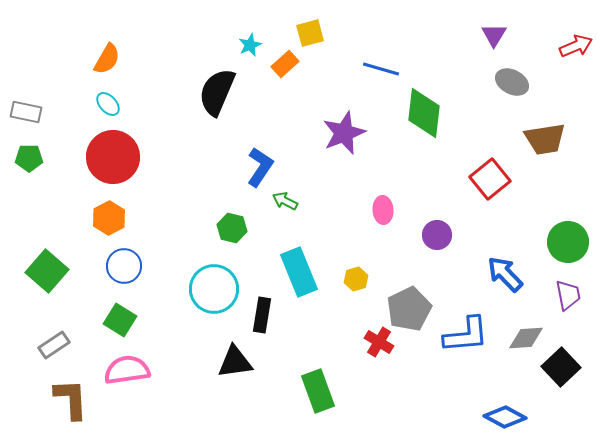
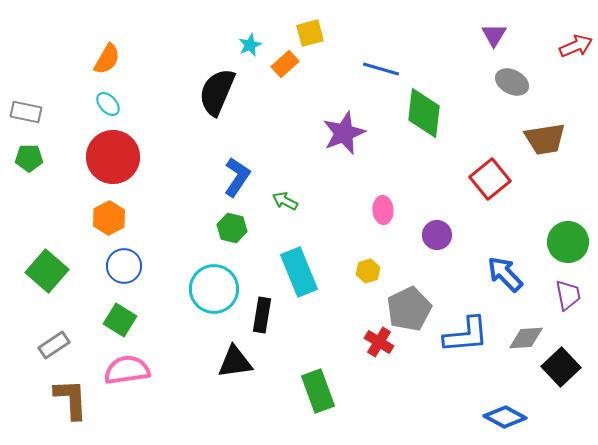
blue L-shape at (260, 167): moved 23 px left, 10 px down
yellow hexagon at (356, 279): moved 12 px right, 8 px up
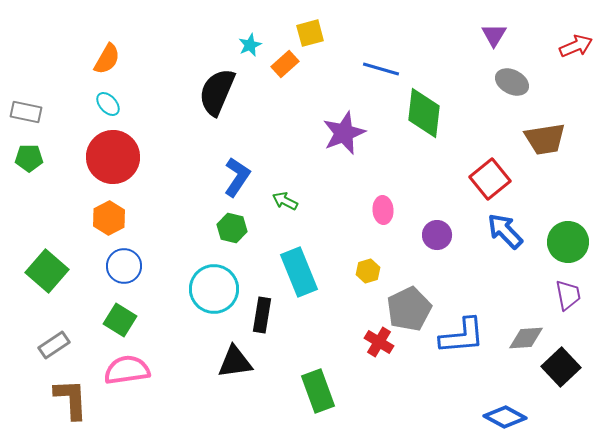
blue arrow at (505, 274): moved 43 px up
blue L-shape at (466, 335): moved 4 px left, 1 px down
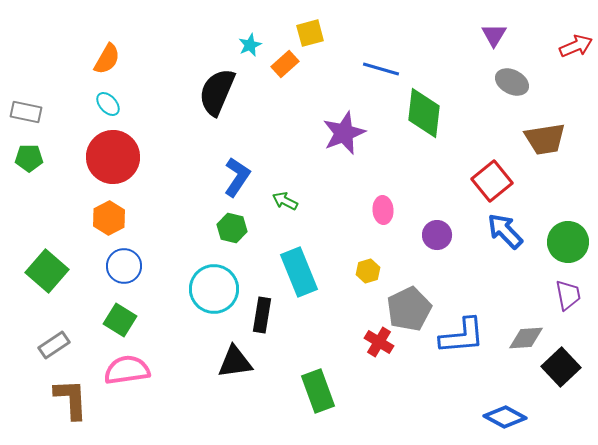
red square at (490, 179): moved 2 px right, 2 px down
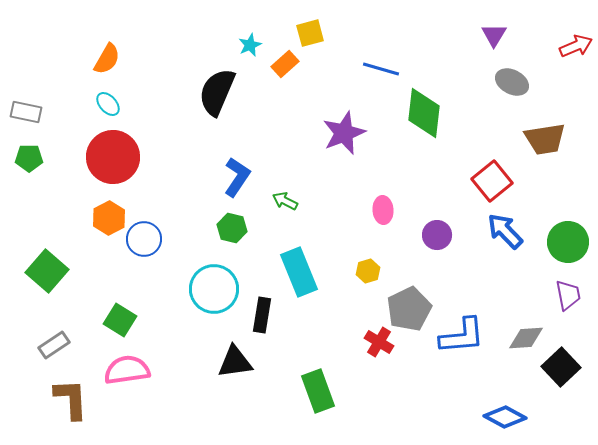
blue circle at (124, 266): moved 20 px right, 27 px up
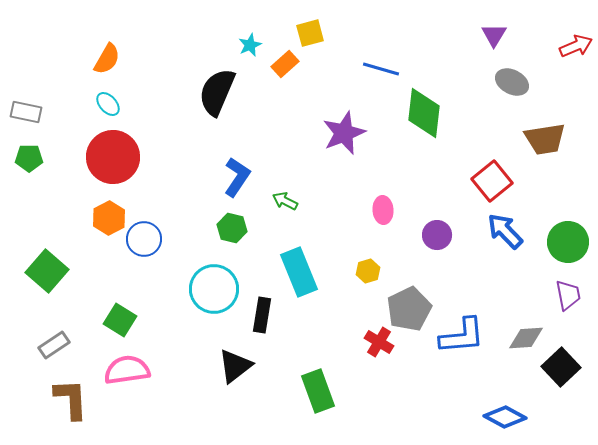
black triangle at (235, 362): moved 4 px down; rotated 30 degrees counterclockwise
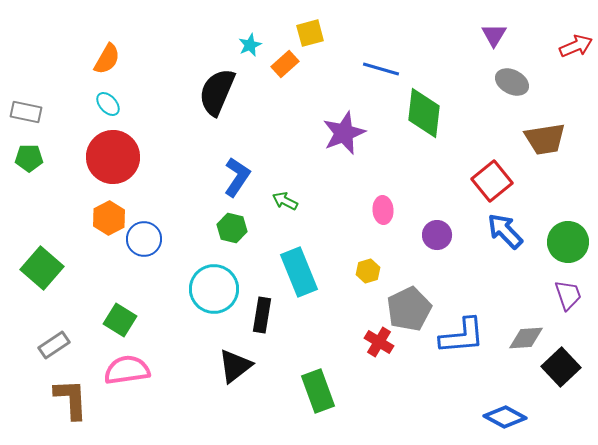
green square at (47, 271): moved 5 px left, 3 px up
purple trapezoid at (568, 295): rotated 8 degrees counterclockwise
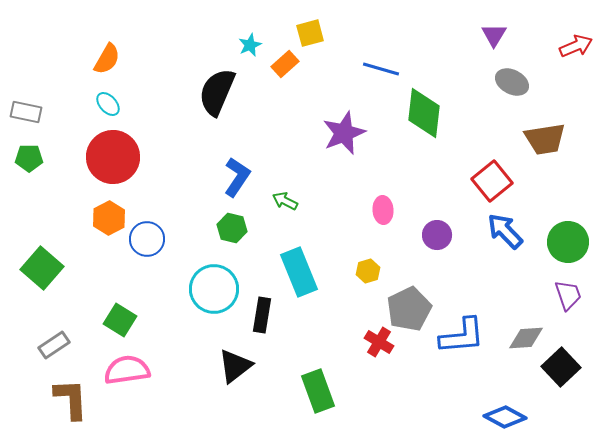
blue circle at (144, 239): moved 3 px right
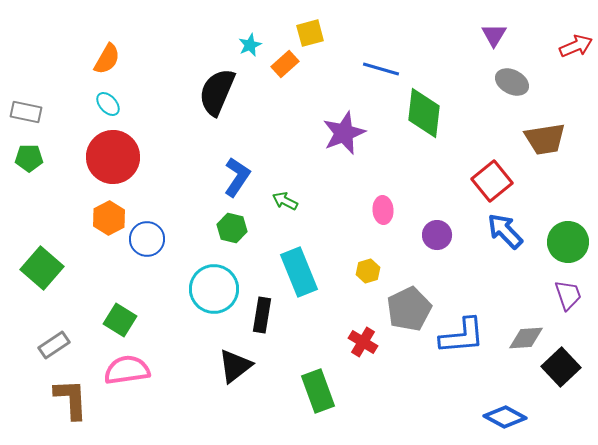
red cross at (379, 342): moved 16 px left
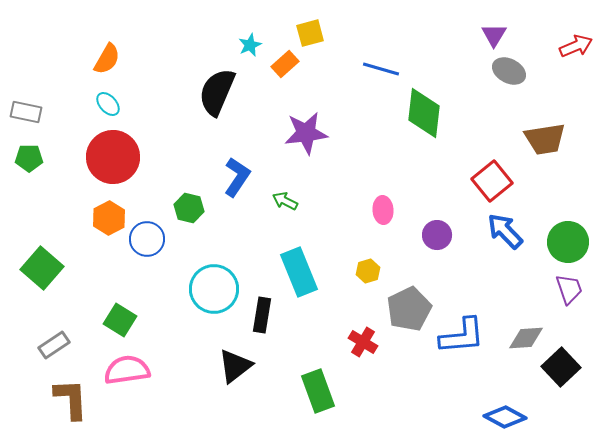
gray ellipse at (512, 82): moved 3 px left, 11 px up
purple star at (344, 133): moved 38 px left; rotated 15 degrees clockwise
green hexagon at (232, 228): moved 43 px left, 20 px up
purple trapezoid at (568, 295): moved 1 px right, 6 px up
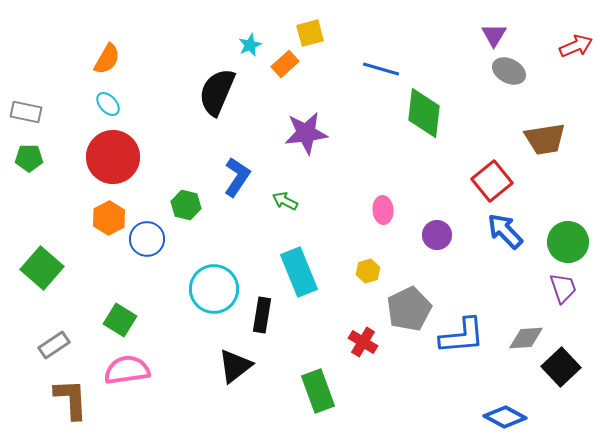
green hexagon at (189, 208): moved 3 px left, 3 px up
purple trapezoid at (569, 289): moved 6 px left, 1 px up
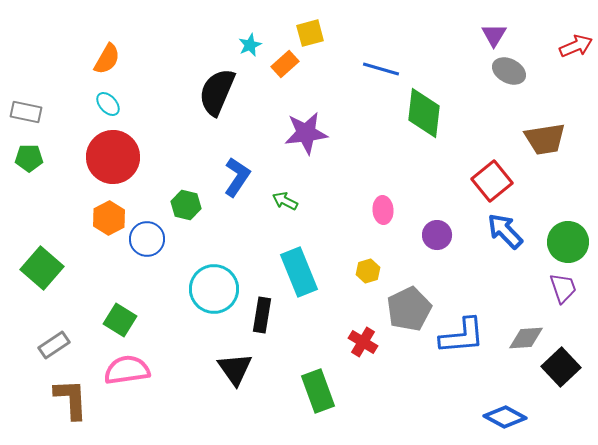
black triangle at (235, 366): moved 3 px down; rotated 27 degrees counterclockwise
